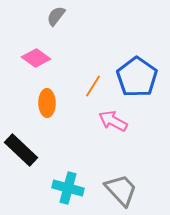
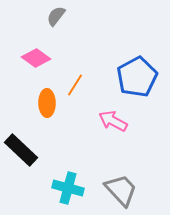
blue pentagon: rotated 9 degrees clockwise
orange line: moved 18 px left, 1 px up
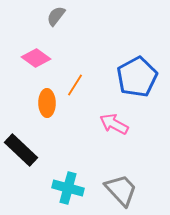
pink arrow: moved 1 px right, 3 px down
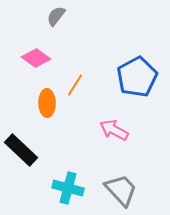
pink arrow: moved 6 px down
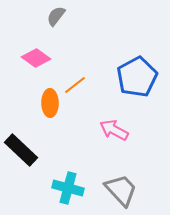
orange line: rotated 20 degrees clockwise
orange ellipse: moved 3 px right
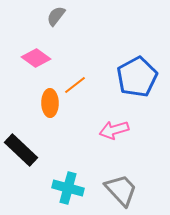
pink arrow: rotated 44 degrees counterclockwise
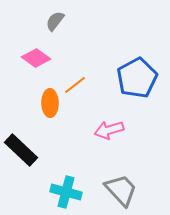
gray semicircle: moved 1 px left, 5 px down
blue pentagon: moved 1 px down
pink arrow: moved 5 px left
cyan cross: moved 2 px left, 4 px down
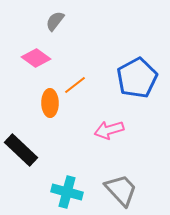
cyan cross: moved 1 px right
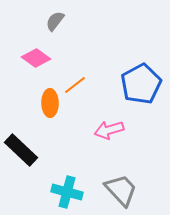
blue pentagon: moved 4 px right, 6 px down
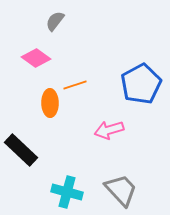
orange line: rotated 20 degrees clockwise
